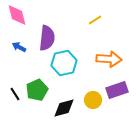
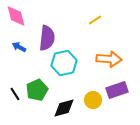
pink diamond: moved 1 px left, 1 px down
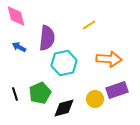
yellow line: moved 6 px left, 5 px down
green pentagon: moved 3 px right, 3 px down
black line: rotated 16 degrees clockwise
yellow circle: moved 2 px right, 1 px up
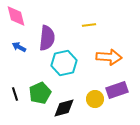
yellow line: rotated 24 degrees clockwise
orange arrow: moved 2 px up
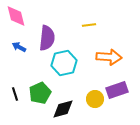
black diamond: moved 1 px left, 1 px down
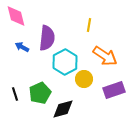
yellow line: rotated 72 degrees counterclockwise
blue arrow: moved 3 px right
orange arrow: moved 4 px left, 1 px up; rotated 30 degrees clockwise
cyan hexagon: moved 1 px right, 1 px up; rotated 15 degrees counterclockwise
purple rectangle: moved 3 px left
yellow circle: moved 11 px left, 20 px up
